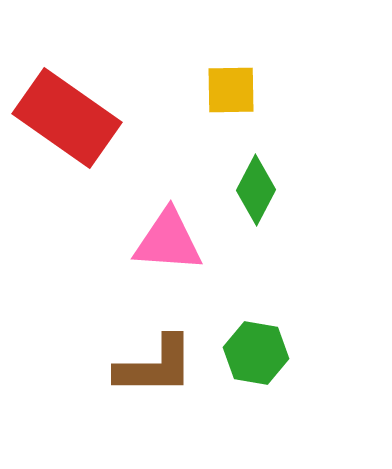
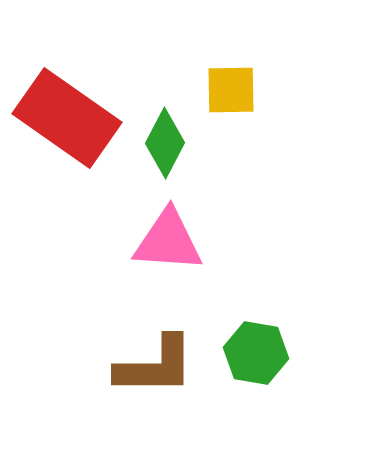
green diamond: moved 91 px left, 47 px up
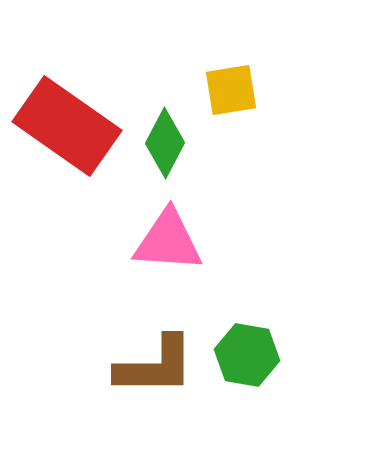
yellow square: rotated 8 degrees counterclockwise
red rectangle: moved 8 px down
green hexagon: moved 9 px left, 2 px down
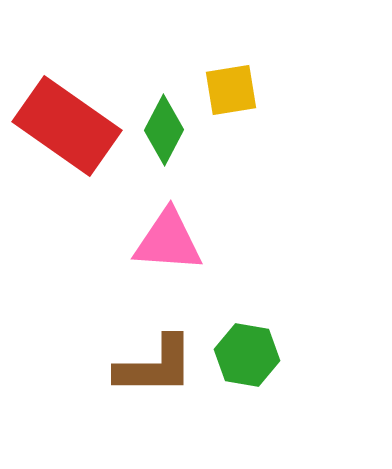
green diamond: moved 1 px left, 13 px up
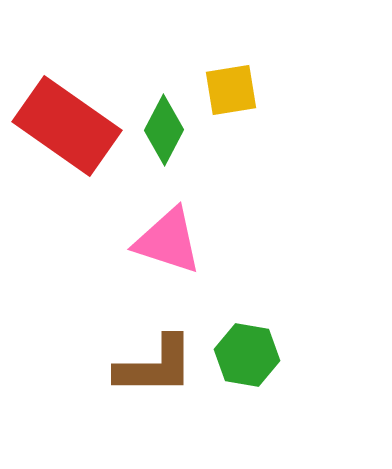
pink triangle: rotated 14 degrees clockwise
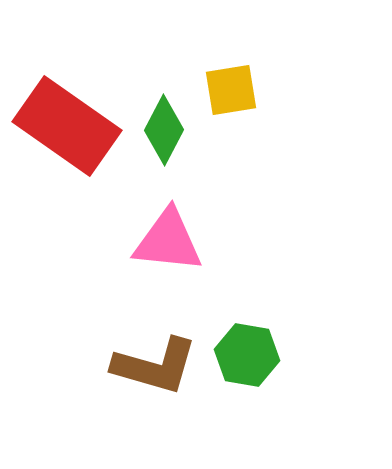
pink triangle: rotated 12 degrees counterclockwise
brown L-shape: rotated 16 degrees clockwise
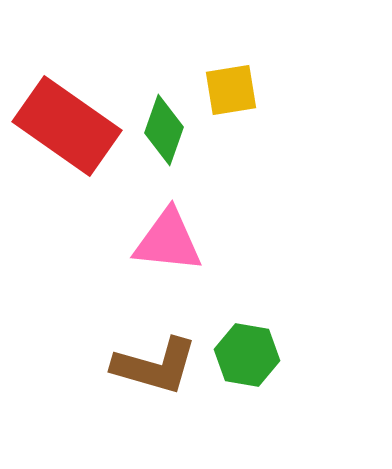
green diamond: rotated 8 degrees counterclockwise
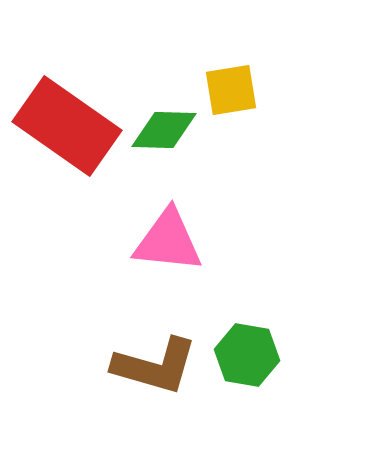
green diamond: rotated 72 degrees clockwise
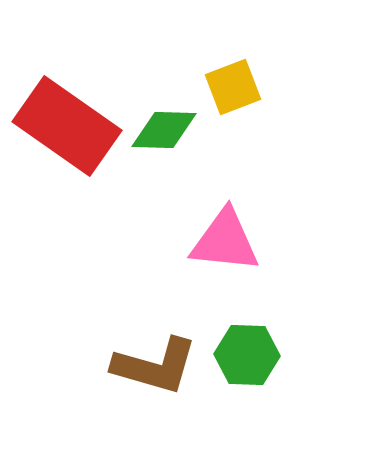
yellow square: moved 2 px right, 3 px up; rotated 12 degrees counterclockwise
pink triangle: moved 57 px right
green hexagon: rotated 8 degrees counterclockwise
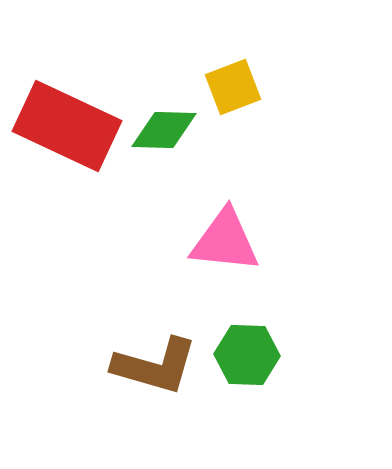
red rectangle: rotated 10 degrees counterclockwise
